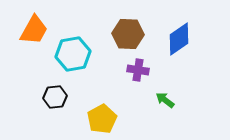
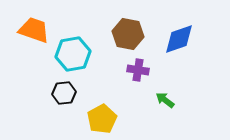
orange trapezoid: rotated 100 degrees counterclockwise
brown hexagon: rotated 8 degrees clockwise
blue diamond: rotated 16 degrees clockwise
black hexagon: moved 9 px right, 4 px up
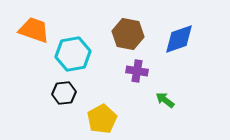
purple cross: moved 1 px left, 1 px down
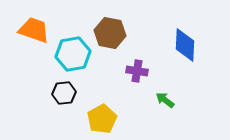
brown hexagon: moved 18 px left, 1 px up
blue diamond: moved 6 px right, 6 px down; rotated 68 degrees counterclockwise
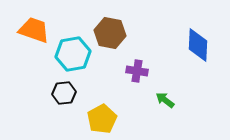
blue diamond: moved 13 px right
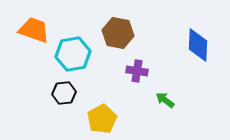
brown hexagon: moved 8 px right
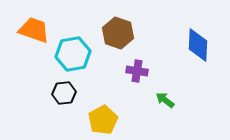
brown hexagon: rotated 8 degrees clockwise
yellow pentagon: moved 1 px right, 1 px down
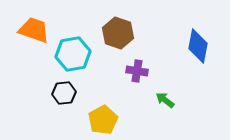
blue diamond: moved 1 px down; rotated 8 degrees clockwise
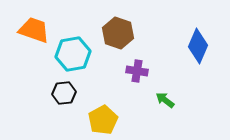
blue diamond: rotated 12 degrees clockwise
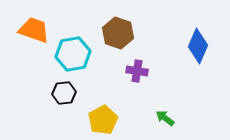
green arrow: moved 18 px down
